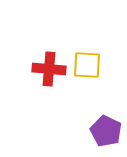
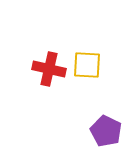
red cross: rotated 8 degrees clockwise
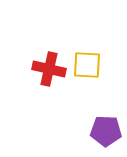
purple pentagon: rotated 24 degrees counterclockwise
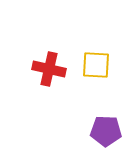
yellow square: moved 9 px right
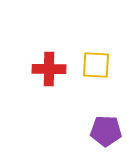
red cross: rotated 12 degrees counterclockwise
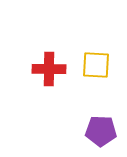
purple pentagon: moved 5 px left
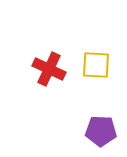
red cross: rotated 24 degrees clockwise
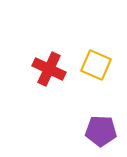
yellow square: rotated 20 degrees clockwise
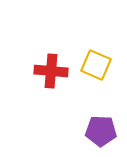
red cross: moved 2 px right, 2 px down; rotated 20 degrees counterclockwise
